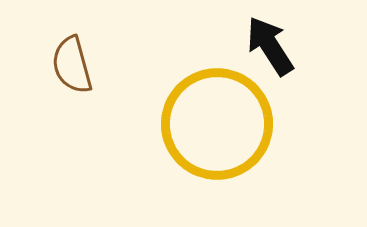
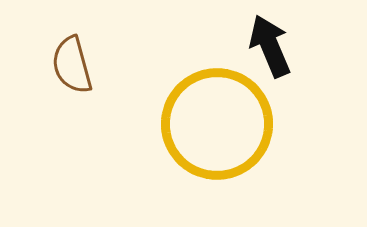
black arrow: rotated 10 degrees clockwise
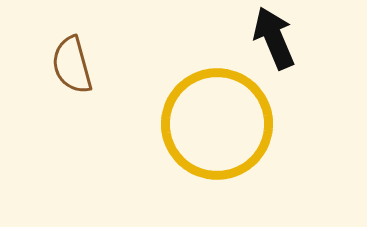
black arrow: moved 4 px right, 8 px up
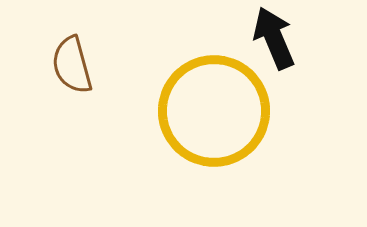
yellow circle: moved 3 px left, 13 px up
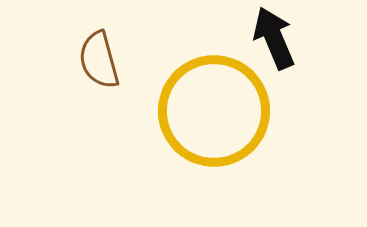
brown semicircle: moved 27 px right, 5 px up
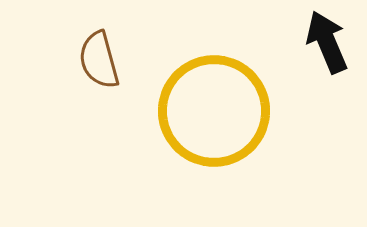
black arrow: moved 53 px right, 4 px down
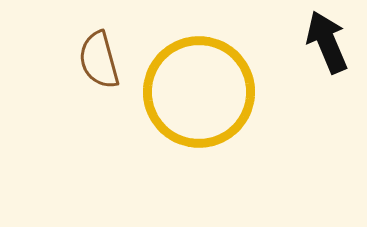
yellow circle: moved 15 px left, 19 px up
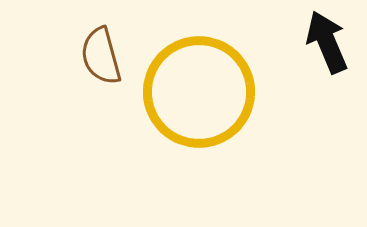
brown semicircle: moved 2 px right, 4 px up
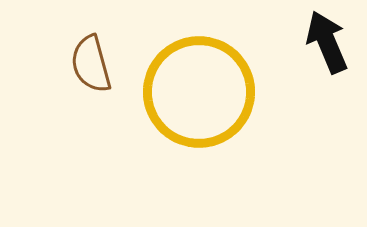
brown semicircle: moved 10 px left, 8 px down
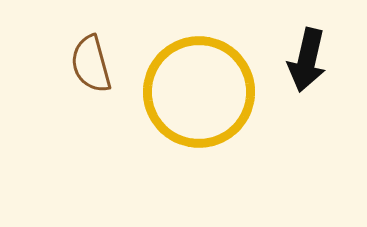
black arrow: moved 20 px left, 18 px down; rotated 144 degrees counterclockwise
